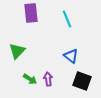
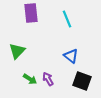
purple arrow: rotated 24 degrees counterclockwise
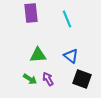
green triangle: moved 21 px right, 4 px down; rotated 42 degrees clockwise
black square: moved 2 px up
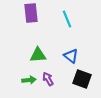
green arrow: moved 1 px left, 1 px down; rotated 40 degrees counterclockwise
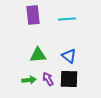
purple rectangle: moved 2 px right, 2 px down
cyan line: rotated 72 degrees counterclockwise
blue triangle: moved 2 px left
black square: moved 13 px left; rotated 18 degrees counterclockwise
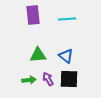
blue triangle: moved 3 px left
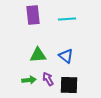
black square: moved 6 px down
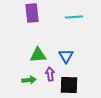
purple rectangle: moved 1 px left, 2 px up
cyan line: moved 7 px right, 2 px up
blue triangle: rotated 21 degrees clockwise
purple arrow: moved 2 px right, 5 px up; rotated 24 degrees clockwise
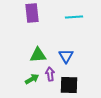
green arrow: moved 3 px right, 1 px up; rotated 24 degrees counterclockwise
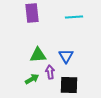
purple arrow: moved 2 px up
